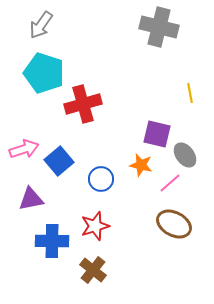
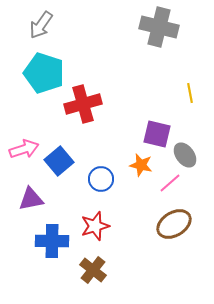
brown ellipse: rotated 60 degrees counterclockwise
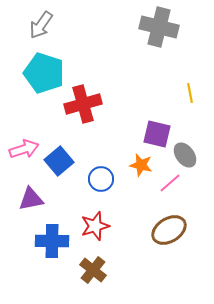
brown ellipse: moved 5 px left, 6 px down
